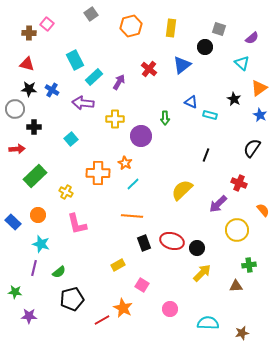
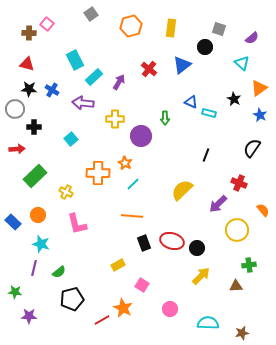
cyan rectangle at (210, 115): moved 1 px left, 2 px up
yellow arrow at (202, 273): moved 1 px left, 3 px down
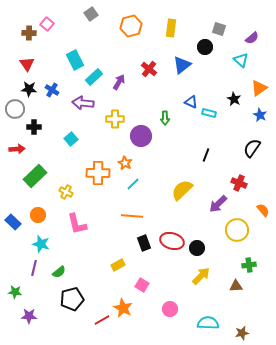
cyan triangle at (242, 63): moved 1 px left, 3 px up
red triangle at (27, 64): rotated 42 degrees clockwise
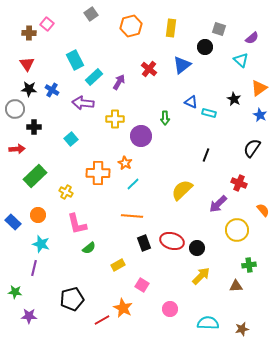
green semicircle at (59, 272): moved 30 px right, 24 px up
brown star at (242, 333): moved 4 px up
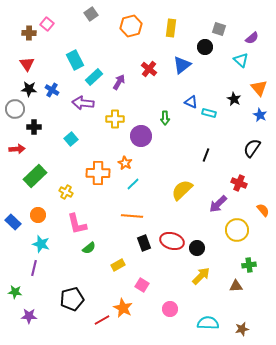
orange triangle at (259, 88): rotated 36 degrees counterclockwise
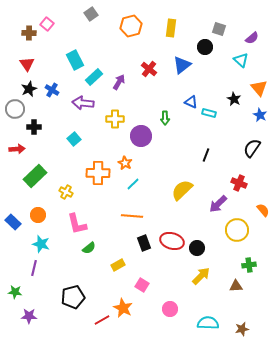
black star at (29, 89): rotated 28 degrees counterclockwise
cyan square at (71, 139): moved 3 px right
black pentagon at (72, 299): moved 1 px right, 2 px up
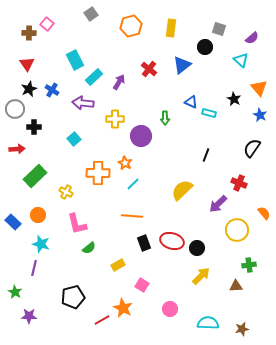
orange semicircle at (263, 210): moved 1 px right, 3 px down
green star at (15, 292): rotated 24 degrees clockwise
